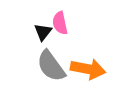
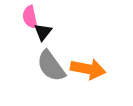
pink semicircle: moved 30 px left, 6 px up
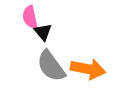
black triangle: rotated 18 degrees counterclockwise
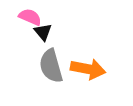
pink semicircle: rotated 125 degrees clockwise
gray semicircle: rotated 20 degrees clockwise
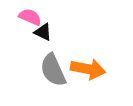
black triangle: rotated 24 degrees counterclockwise
gray semicircle: moved 2 px right, 4 px down; rotated 8 degrees counterclockwise
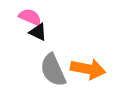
black triangle: moved 5 px left
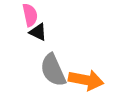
pink semicircle: moved 2 px up; rotated 55 degrees clockwise
orange arrow: moved 2 px left, 11 px down
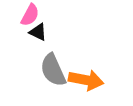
pink semicircle: rotated 40 degrees clockwise
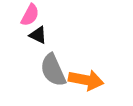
black triangle: moved 3 px down
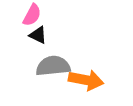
pink semicircle: moved 2 px right
gray semicircle: moved 4 px up; rotated 108 degrees clockwise
